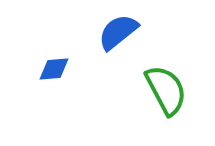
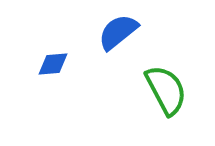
blue diamond: moved 1 px left, 5 px up
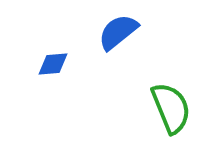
green semicircle: moved 5 px right, 18 px down; rotated 6 degrees clockwise
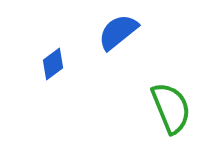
blue diamond: rotated 32 degrees counterclockwise
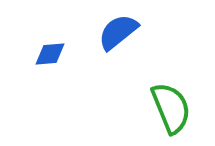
blue diamond: moved 3 px left, 10 px up; rotated 32 degrees clockwise
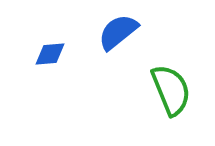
green semicircle: moved 18 px up
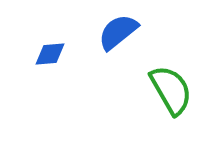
green semicircle: rotated 8 degrees counterclockwise
